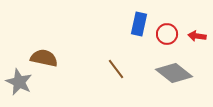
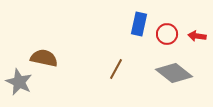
brown line: rotated 65 degrees clockwise
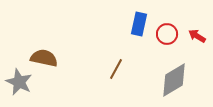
red arrow: rotated 24 degrees clockwise
gray diamond: moved 7 px down; rotated 69 degrees counterclockwise
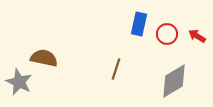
brown line: rotated 10 degrees counterclockwise
gray diamond: moved 1 px down
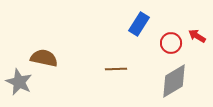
blue rectangle: rotated 20 degrees clockwise
red circle: moved 4 px right, 9 px down
brown line: rotated 70 degrees clockwise
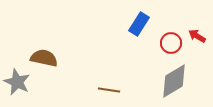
brown line: moved 7 px left, 21 px down; rotated 10 degrees clockwise
gray star: moved 2 px left
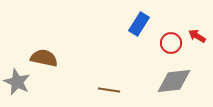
gray diamond: rotated 24 degrees clockwise
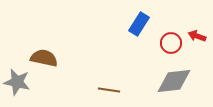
red arrow: rotated 12 degrees counterclockwise
gray star: rotated 12 degrees counterclockwise
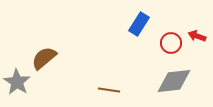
brown semicircle: rotated 52 degrees counterclockwise
gray star: rotated 20 degrees clockwise
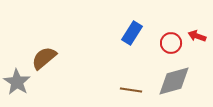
blue rectangle: moved 7 px left, 9 px down
gray diamond: rotated 9 degrees counterclockwise
brown line: moved 22 px right
